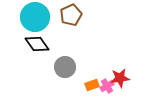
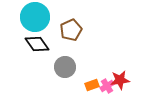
brown pentagon: moved 15 px down
red star: moved 2 px down
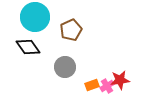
black diamond: moved 9 px left, 3 px down
